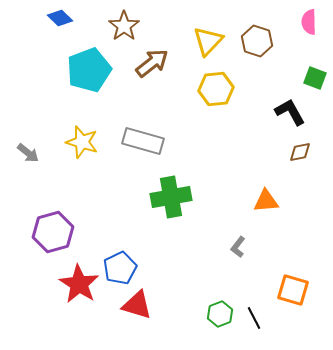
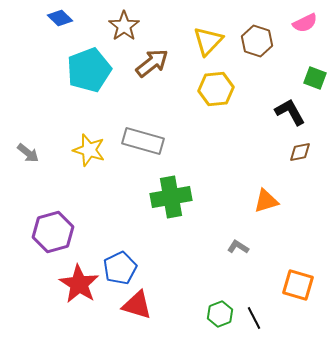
pink semicircle: moved 4 px left, 1 px down; rotated 115 degrees counterclockwise
yellow star: moved 7 px right, 8 px down
orange triangle: rotated 12 degrees counterclockwise
gray L-shape: rotated 85 degrees clockwise
orange square: moved 5 px right, 5 px up
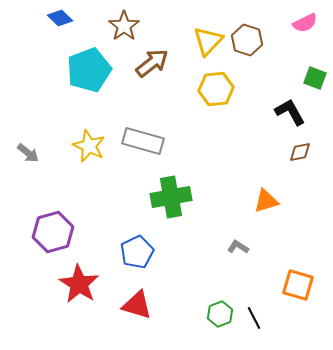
brown hexagon: moved 10 px left, 1 px up
yellow star: moved 4 px up; rotated 8 degrees clockwise
blue pentagon: moved 17 px right, 16 px up
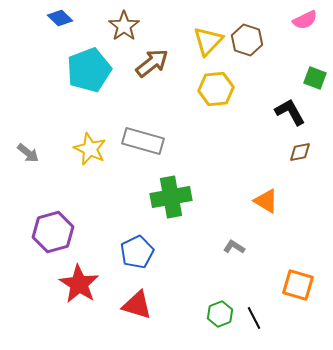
pink semicircle: moved 3 px up
yellow star: moved 1 px right, 3 px down
orange triangle: rotated 48 degrees clockwise
gray L-shape: moved 4 px left
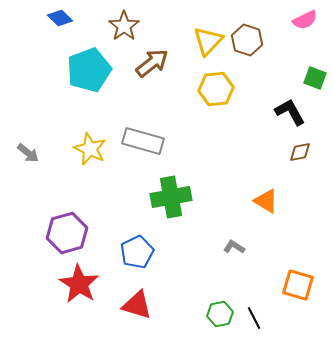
purple hexagon: moved 14 px right, 1 px down
green hexagon: rotated 10 degrees clockwise
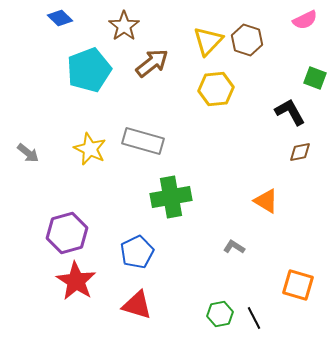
red star: moved 3 px left, 3 px up
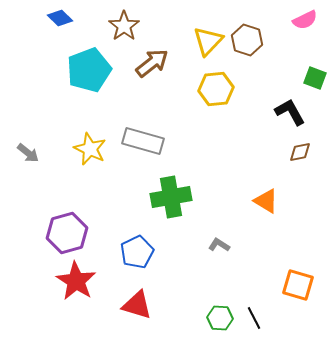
gray L-shape: moved 15 px left, 2 px up
green hexagon: moved 4 px down; rotated 15 degrees clockwise
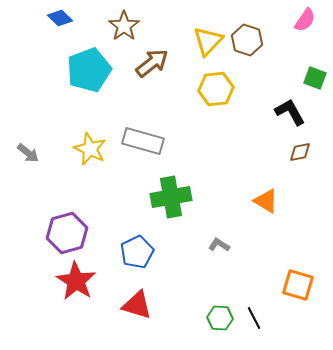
pink semicircle: rotated 30 degrees counterclockwise
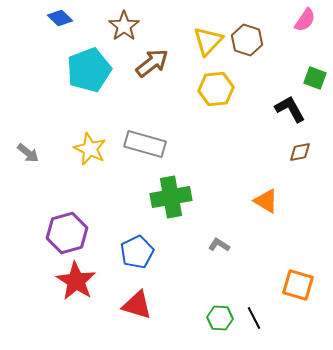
black L-shape: moved 3 px up
gray rectangle: moved 2 px right, 3 px down
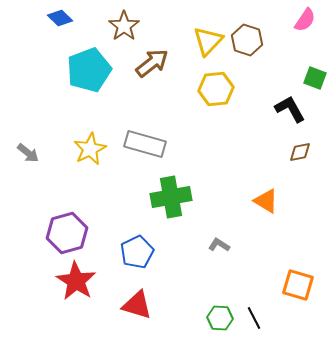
yellow star: rotated 20 degrees clockwise
